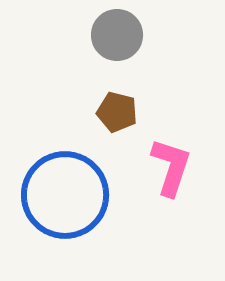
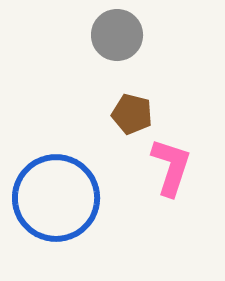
brown pentagon: moved 15 px right, 2 px down
blue circle: moved 9 px left, 3 px down
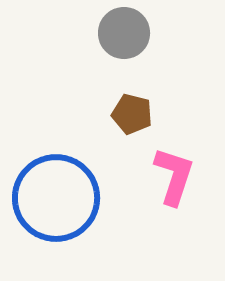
gray circle: moved 7 px right, 2 px up
pink L-shape: moved 3 px right, 9 px down
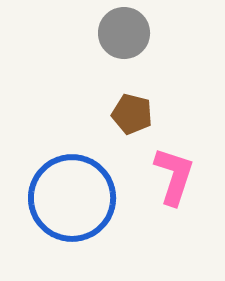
blue circle: moved 16 px right
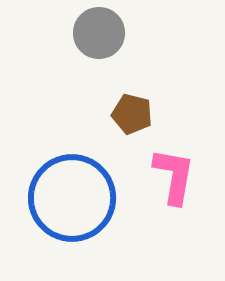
gray circle: moved 25 px left
pink L-shape: rotated 8 degrees counterclockwise
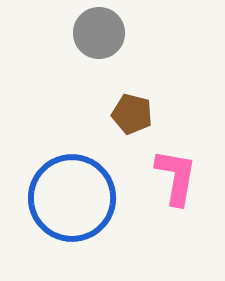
pink L-shape: moved 2 px right, 1 px down
